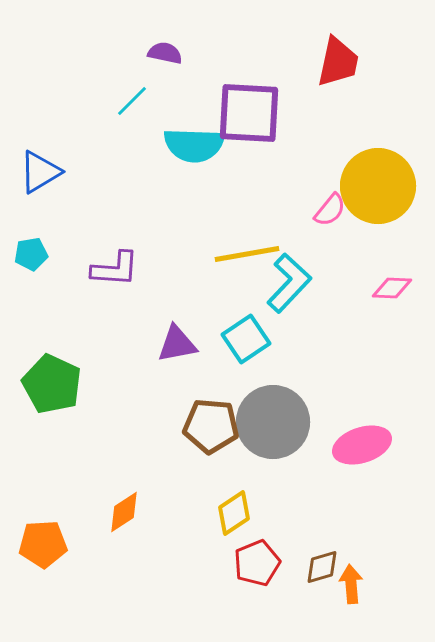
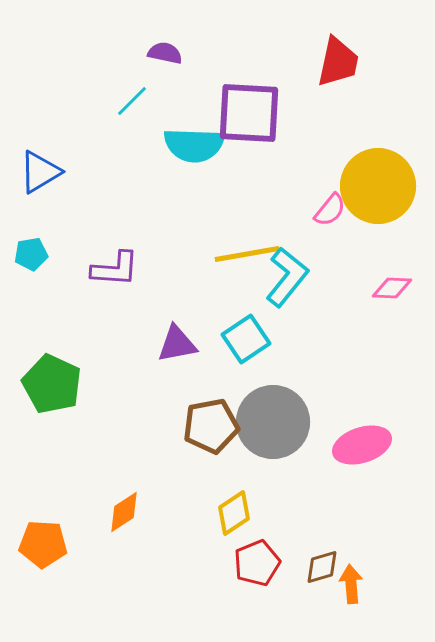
cyan L-shape: moved 2 px left, 6 px up; rotated 4 degrees counterclockwise
brown pentagon: rotated 16 degrees counterclockwise
orange pentagon: rotated 6 degrees clockwise
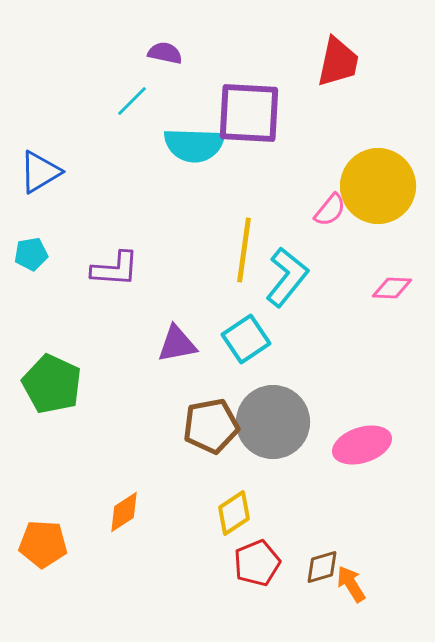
yellow line: moved 3 px left, 4 px up; rotated 72 degrees counterclockwise
orange arrow: rotated 27 degrees counterclockwise
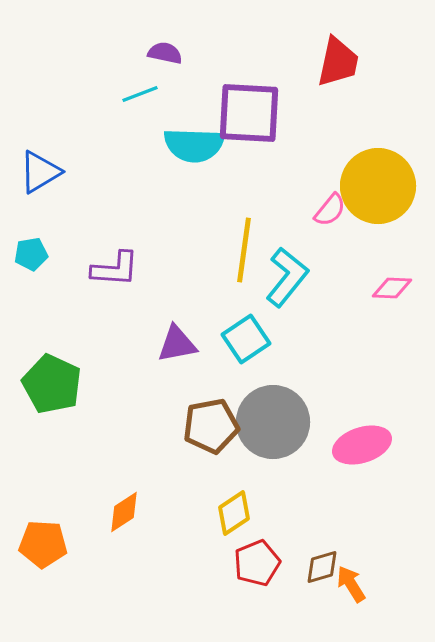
cyan line: moved 8 px right, 7 px up; rotated 24 degrees clockwise
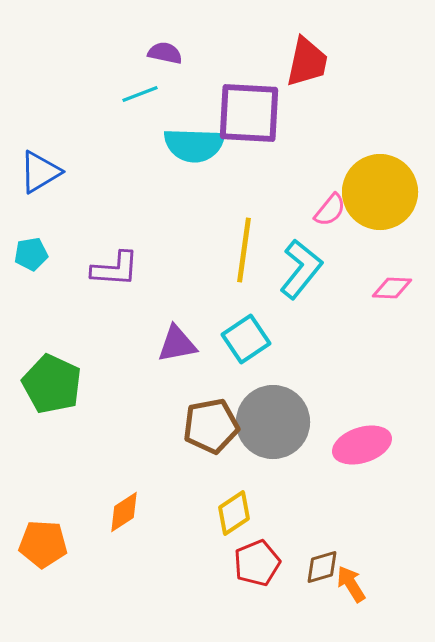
red trapezoid: moved 31 px left
yellow circle: moved 2 px right, 6 px down
cyan L-shape: moved 14 px right, 8 px up
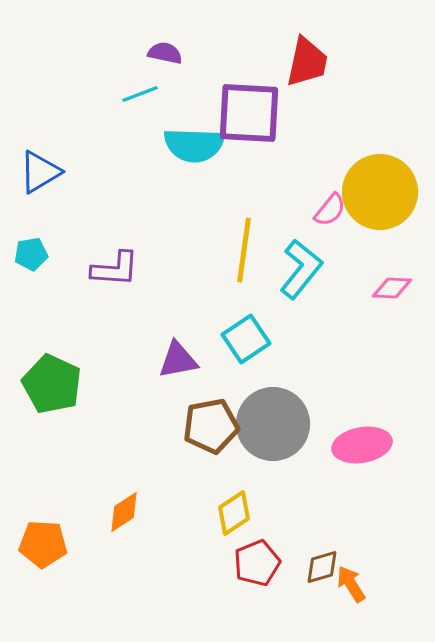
purple triangle: moved 1 px right, 16 px down
gray circle: moved 2 px down
pink ellipse: rotated 8 degrees clockwise
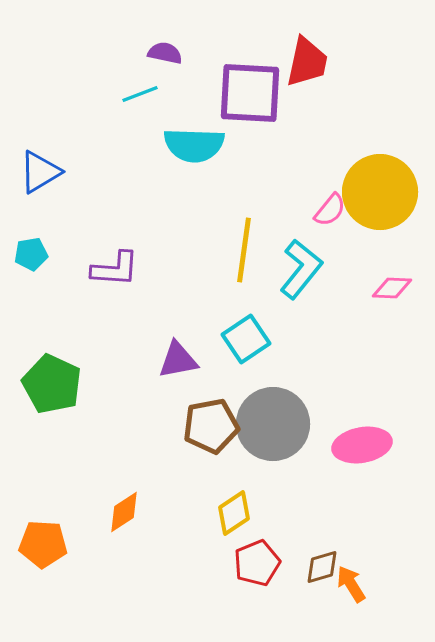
purple square: moved 1 px right, 20 px up
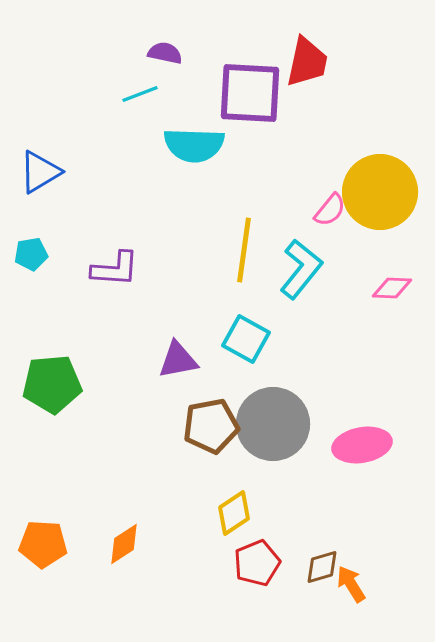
cyan square: rotated 27 degrees counterclockwise
green pentagon: rotated 30 degrees counterclockwise
orange diamond: moved 32 px down
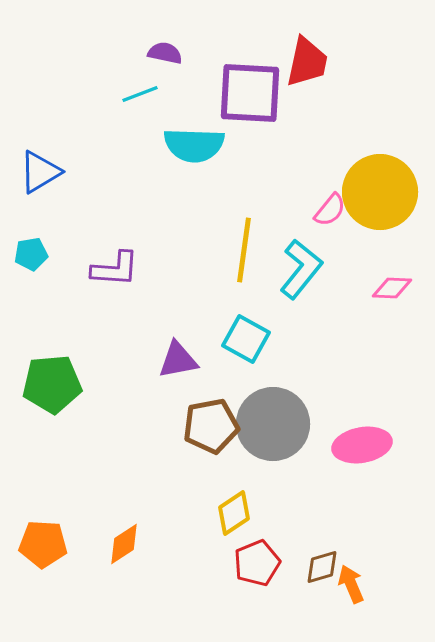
orange arrow: rotated 9 degrees clockwise
